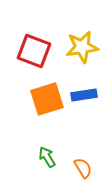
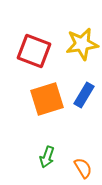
yellow star: moved 3 px up
blue rectangle: rotated 50 degrees counterclockwise
green arrow: rotated 130 degrees counterclockwise
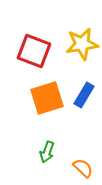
orange square: moved 1 px up
green arrow: moved 5 px up
orange semicircle: rotated 15 degrees counterclockwise
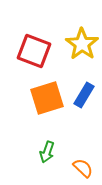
yellow star: rotated 28 degrees counterclockwise
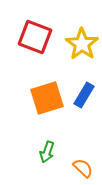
red square: moved 1 px right, 14 px up
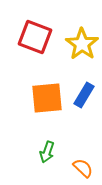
orange square: rotated 12 degrees clockwise
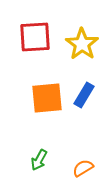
red square: rotated 24 degrees counterclockwise
green arrow: moved 8 px left, 8 px down; rotated 10 degrees clockwise
orange semicircle: rotated 75 degrees counterclockwise
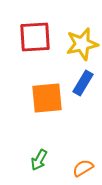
yellow star: rotated 24 degrees clockwise
blue rectangle: moved 1 px left, 12 px up
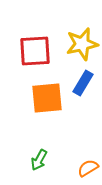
red square: moved 14 px down
orange semicircle: moved 5 px right
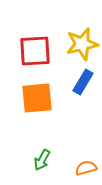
blue rectangle: moved 1 px up
orange square: moved 10 px left
green arrow: moved 3 px right
orange semicircle: moved 2 px left; rotated 15 degrees clockwise
